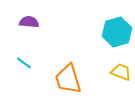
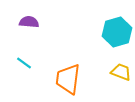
orange trapezoid: rotated 24 degrees clockwise
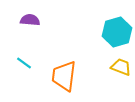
purple semicircle: moved 1 px right, 2 px up
yellow trapezoid: moved 5 px up
orange trapezoid: moved 4 px left, 3 px up
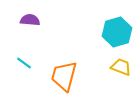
orange trapezoid: rotated 8 degrees clockwise
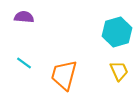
purple semicircle: moved 6 px left, 3 px up
yellow trapezoid: moved 2 px left, 4 px down; rotated 45 degrees clockwise
orange trapezoid: moved 1 px up
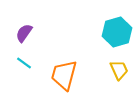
purple semicircle: moved 16 px down; rotated 60 degrees counterclockwise
yellow trapezoid: moved 1 px up
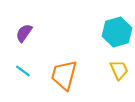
cyan line: moved 1 px left, 8 px down
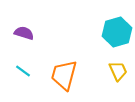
purple semicircle: rotated 72 degrees clockwise
yellow trapezoid: moved 1 px left, 1 px down
